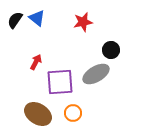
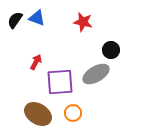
blue triangle: rotated 18 degrees counterclockwise
red star: rotated 24 degrees clockwise
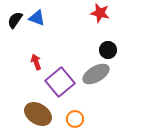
red star: moved 17 px right, 9 px up
black circle: moved 3 px left
red arrow: rotated 49 degrees counterclockwise
purple square: rotated 36 degrees counterclockwise
orange circle: moved 2 px right, 6 px down
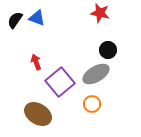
orange circle: moved 17 px right, 15 px up
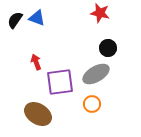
black circle: moved 2 px up
purple square: rotated 32 degrees clockwise
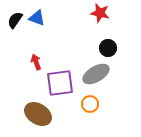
purple square: moved 1 px down
orange circle: moved 2 px left
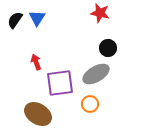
blue triangle: rotated 42 degrees clockwise
